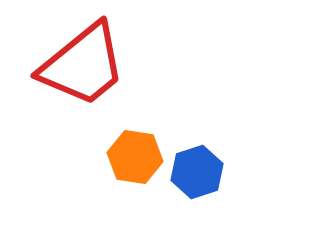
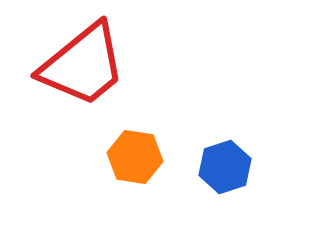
blue hexagon: moved 28 px right, 5 px up
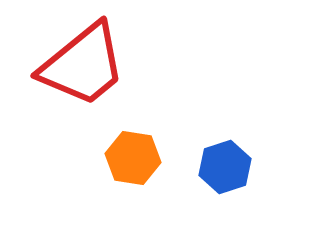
orange hexagon: moved 2 px left, 1 px down
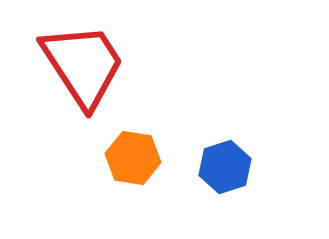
red trapezoid: rotated 84 degrees counterclockwise
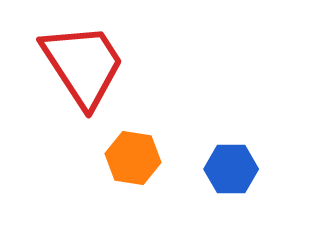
blue hexagon: moved 6 px right, 2 px down; rotated 18 degrees clockwise
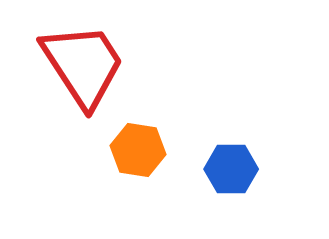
orange hexagon: moved 5 px right, 8 px up
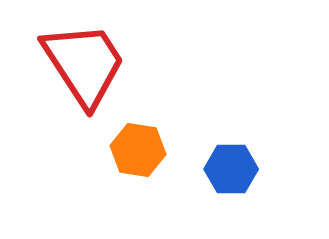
red trapezoid: moved 1 px right, 1 px up
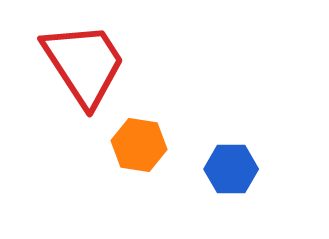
orange hexagon: moved 1 px right, 5 px up
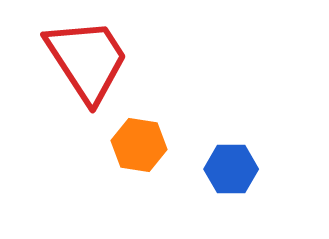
red trapezoid: moved 3 px right, 4 px up
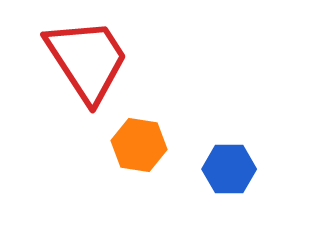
blue hexagon: moved 2 px left
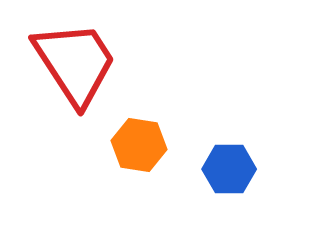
red trapezoid: moved 12 px left, 3 px down
